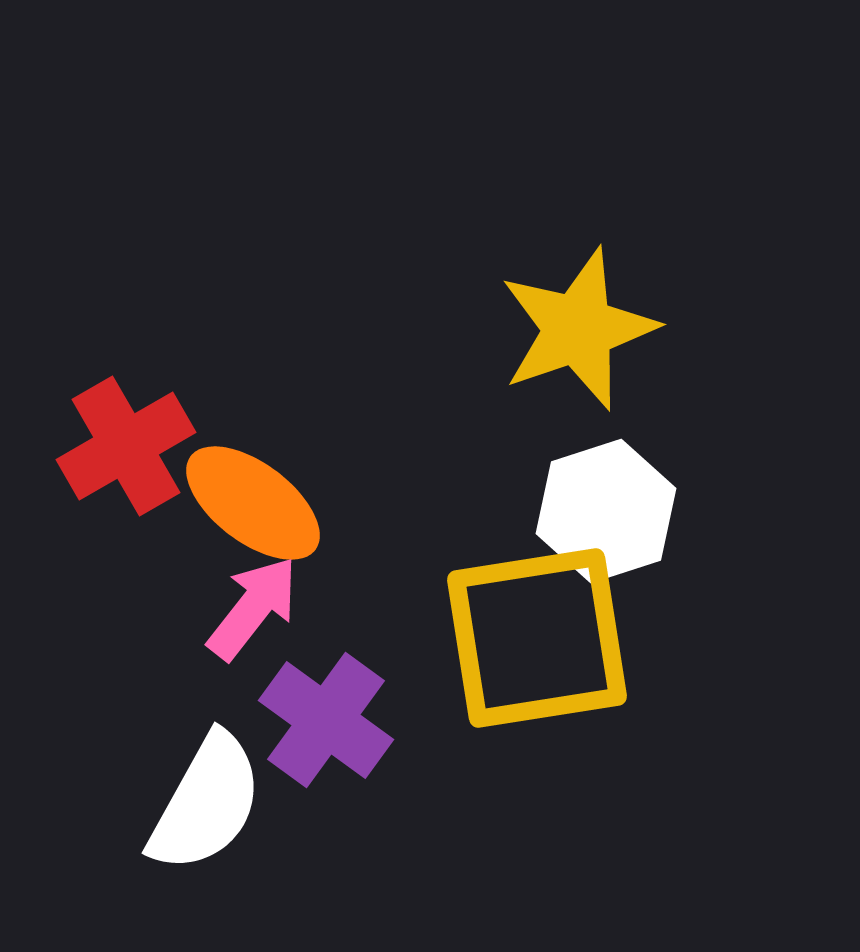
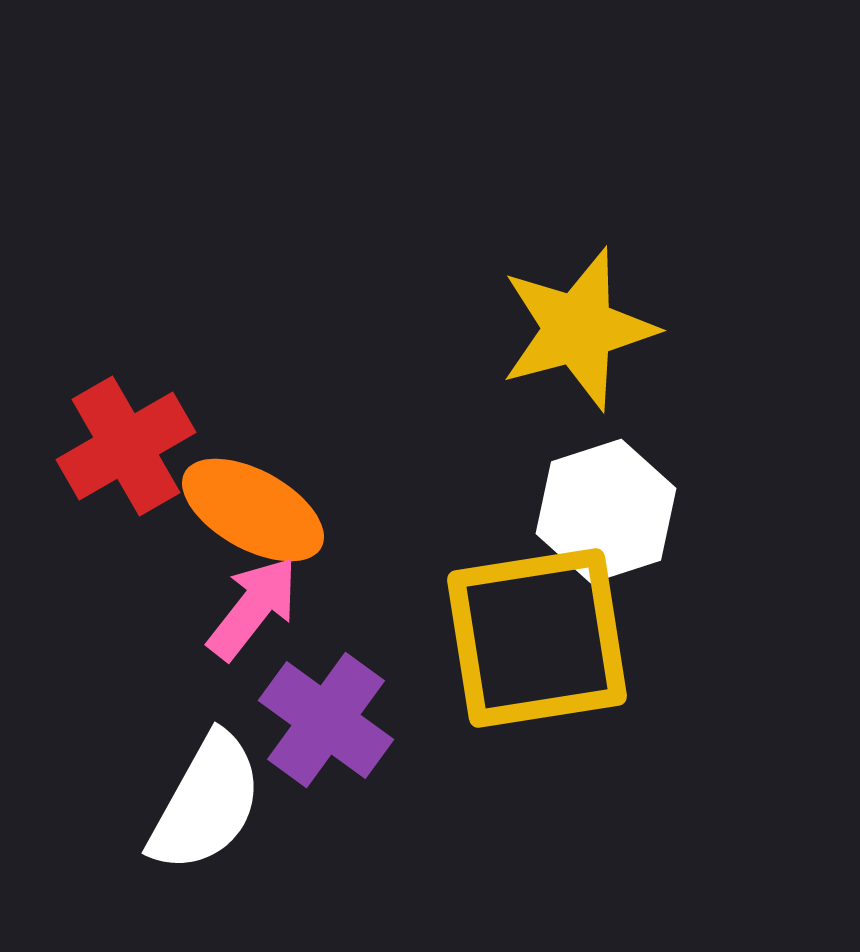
yellow star: rotated 4 degrees clockwise
orange ellipse: moved 7 px down; rotated 8 degrees counterclockwise
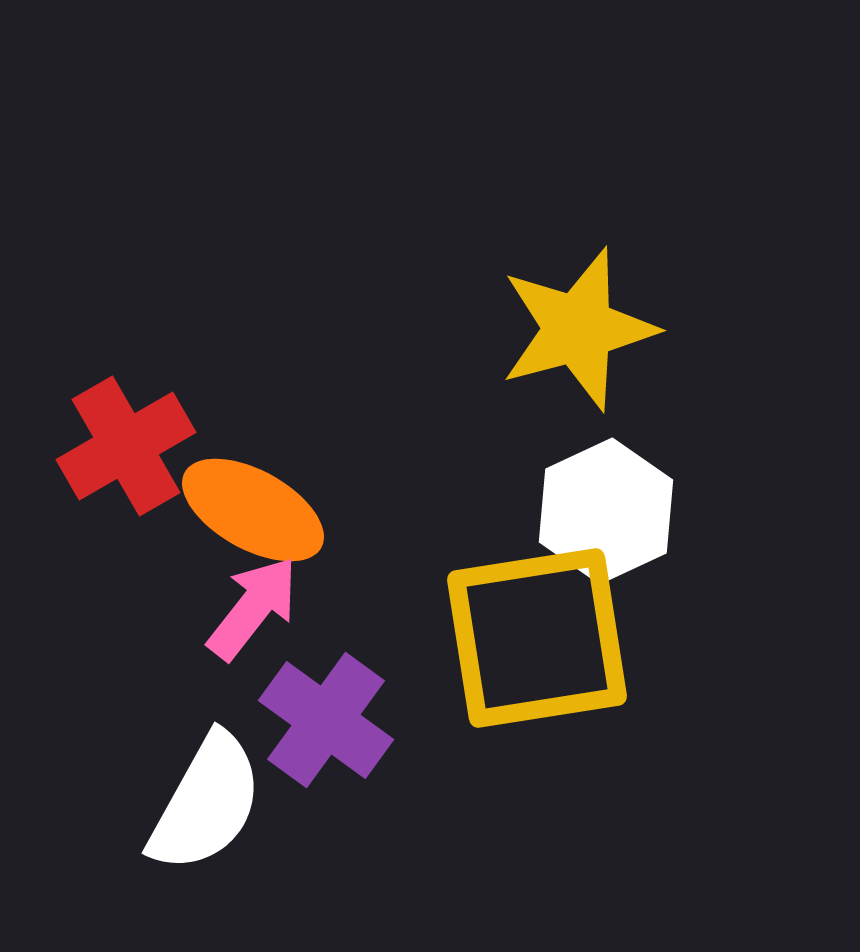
white hexagon: rotated 7 degrees counterclockwise
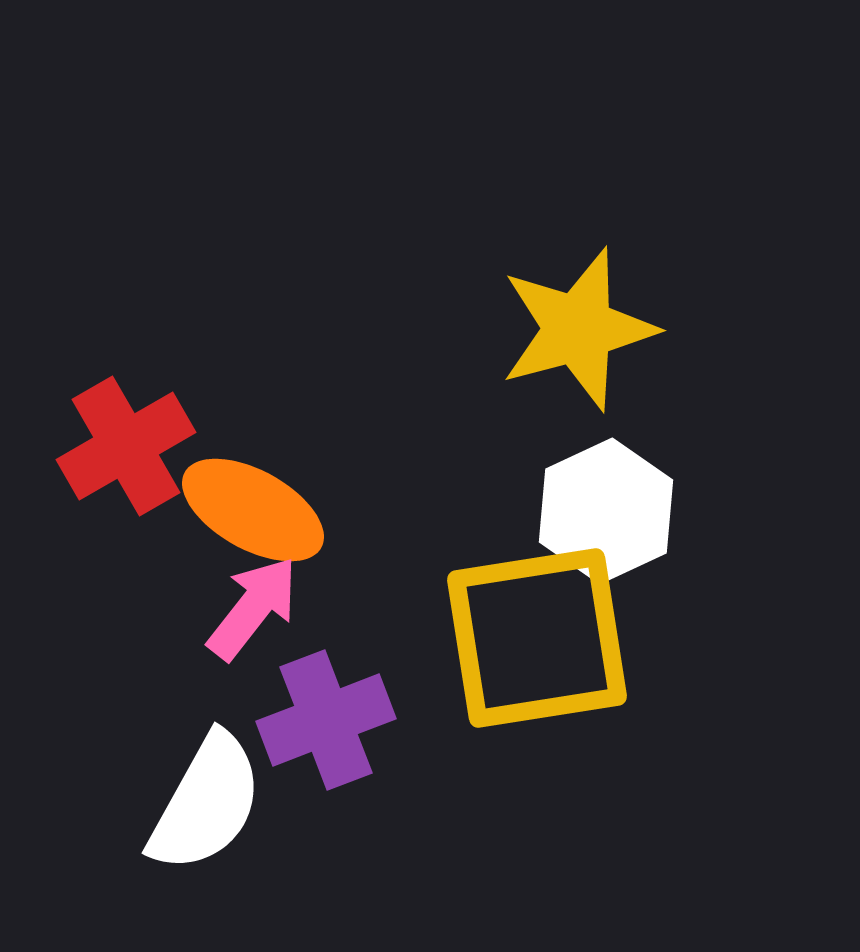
purple cross: rotated 33 degrees clockwise
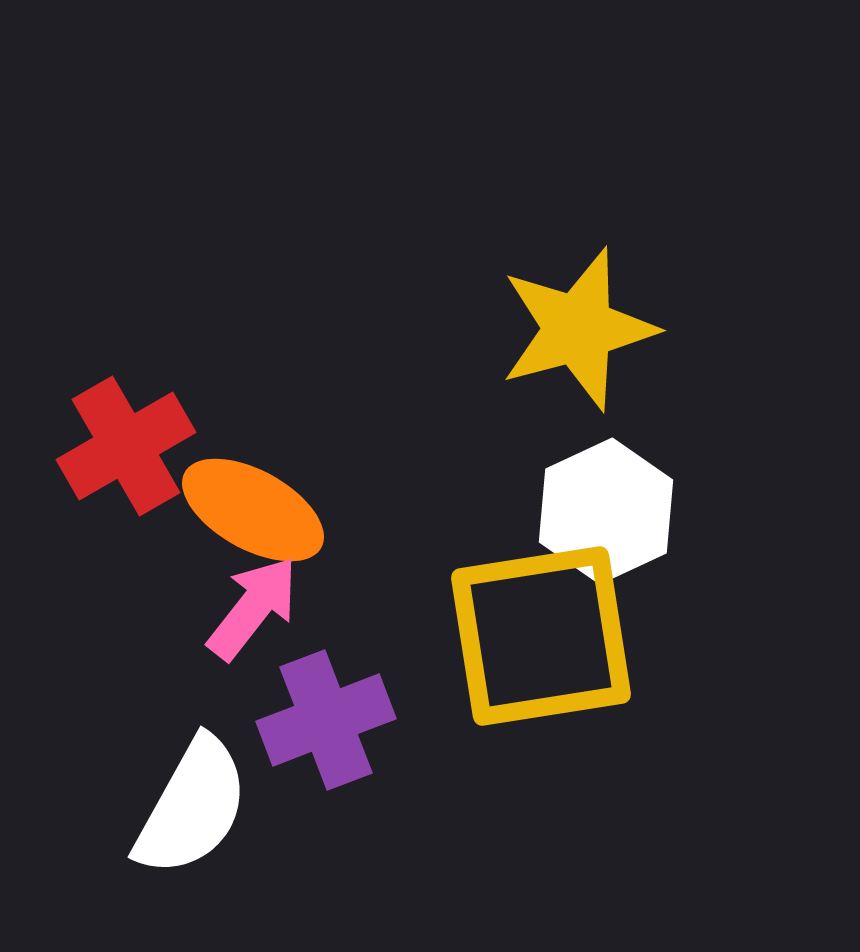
yellow square: moved 4 px right, 2 px up
white semicircle: moved 14 px left, 4 px down
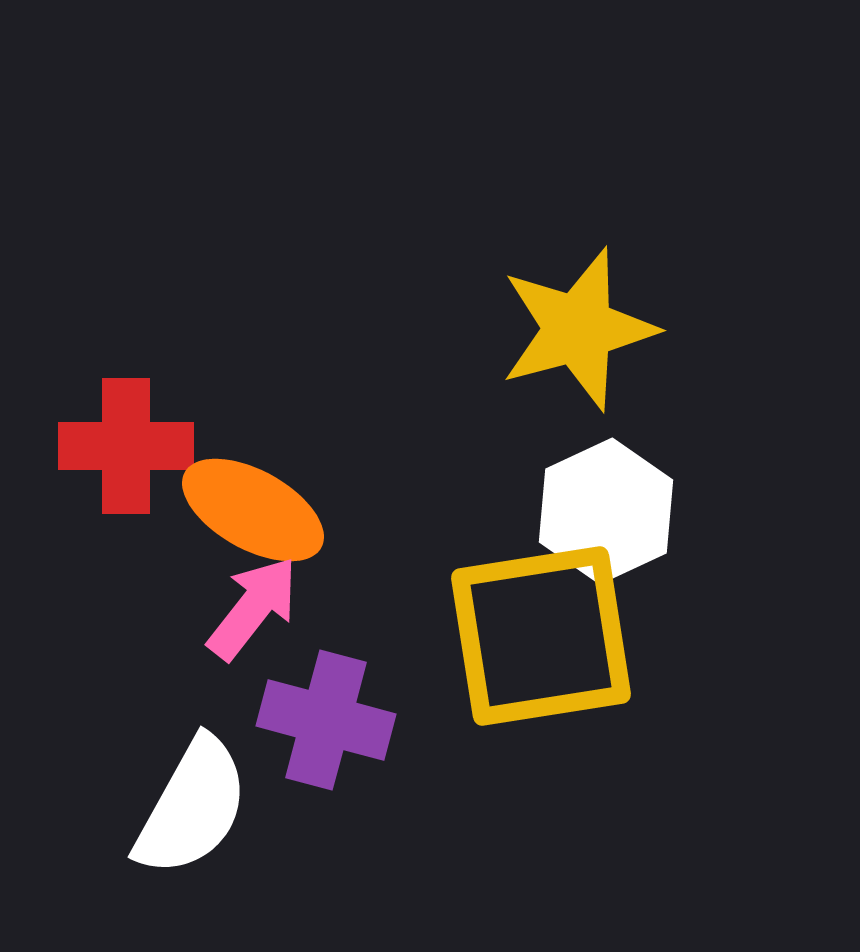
red cross: rotated 30 degrees clockwise
purple cross: rotated 36 degrees clockwise
